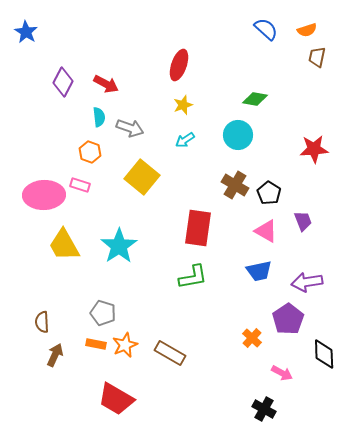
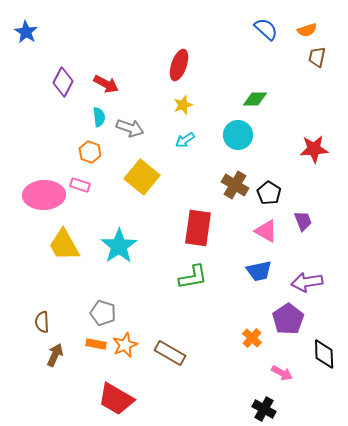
green diamond: rotated 10 degrees counterclockwise
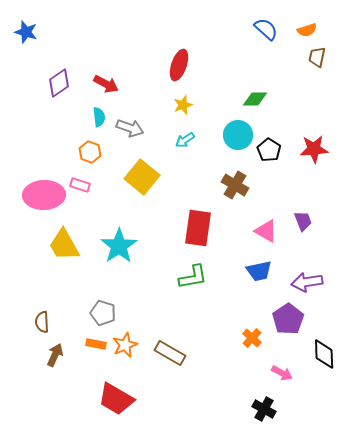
blue star: rotated 15 degrees counterclockwise
purple diamond: moved 4 px left, 1 px down; rotated 28 degrees clockwise
black pentagon: moved 43 px up
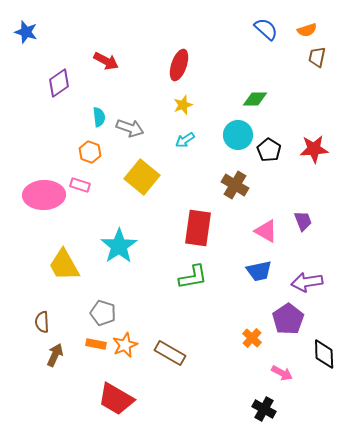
red arrow: moved 23 px up
yellow trapezoid: moved 20 px down
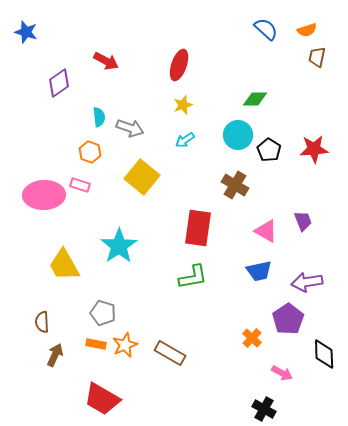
red trapezoid: moved 14 px left
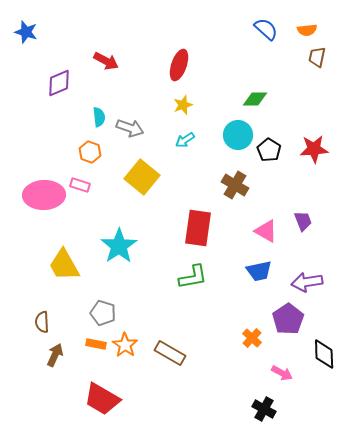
orange semicircle: rotated 12 degrees clockwise
purple diamond: rotated 12 degrees clockwise
orange star: rotated 15 degrees counterclockwise
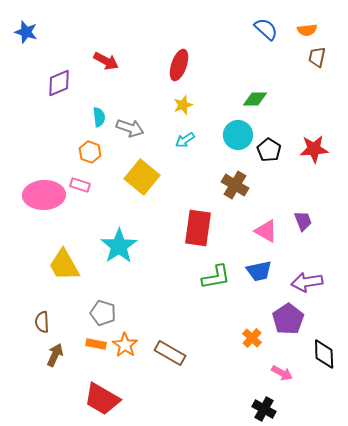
green L-shape: moved 23 px right
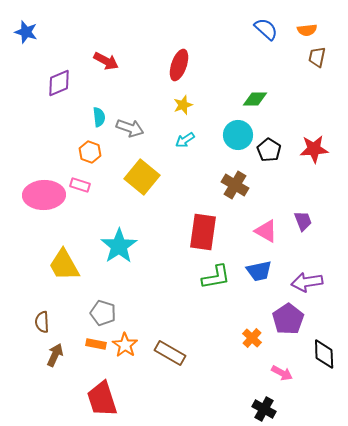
red rectangle: moved 5 px right, 4 px down
red trapezoid: rotated 42 degrees clockwise
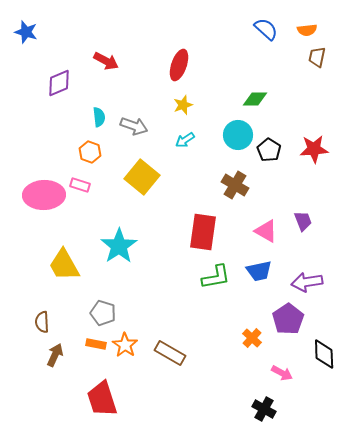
gray arrow: moved 4 px right, 2 px up
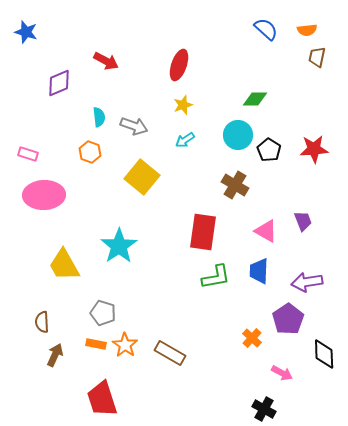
pink rectangle: moved 52 px left, 31 px up
blue trapezoid: rotated 104 degrees clockwise
